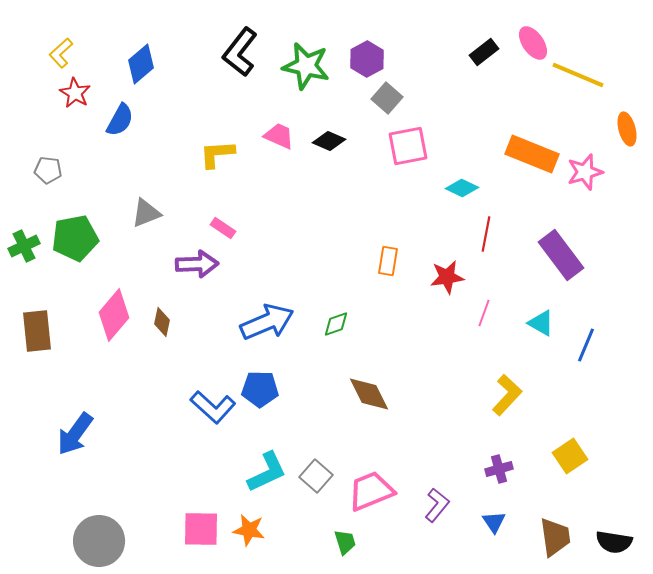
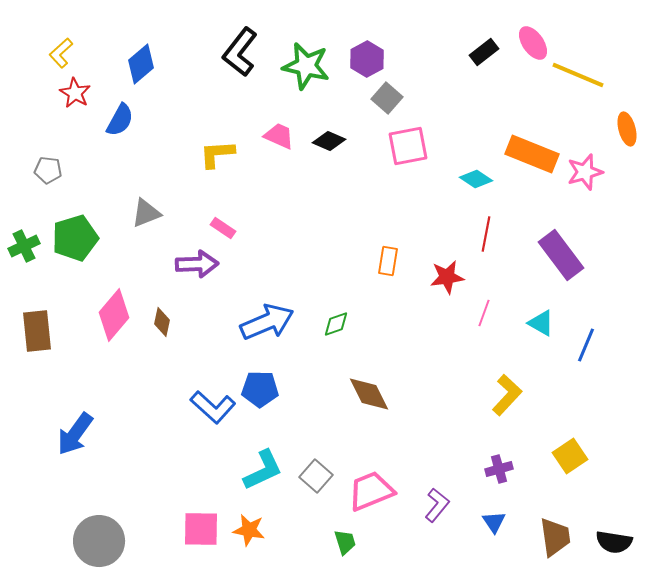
cyan diamond at (462, 188): moved 14 px right, 9 px up; rotated 8 degrees clockwise
green pentagon at (75, 238): rotated 6 degrees counterclockwise
cyan L-shape at (267, 472): moved 4 px left, 2 px up
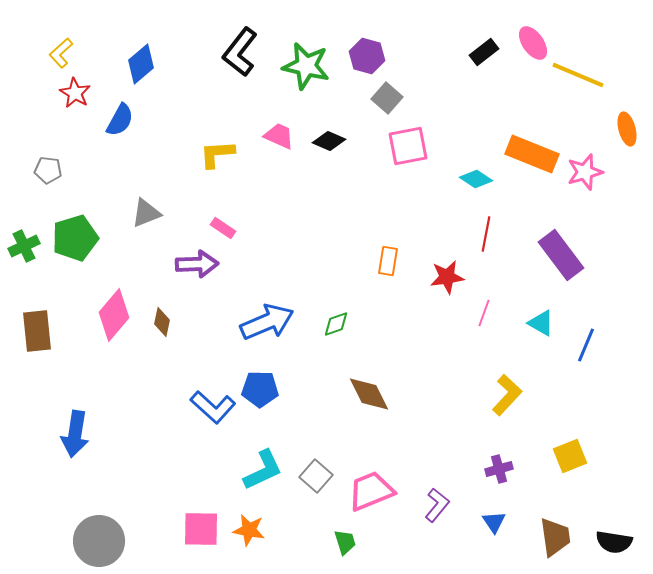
purple hexagon at (367, 59): moved 3 px up; rotated 16 degrees counterclockwise
blue arrow at (75, 434): rotated 27 degrees counterclockwise
yellow square at (570, 456): rotated 12 degrees clockwise
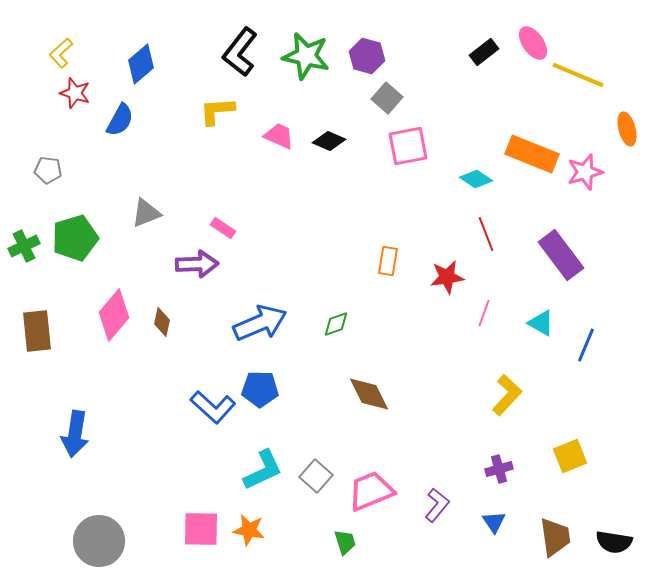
green star at (306, 66): moved 10 px up
red star at (75, 93): rotated 12 degrees counterclockwise
yellow L-shape at (217, 154): moved 43 px up
red line at (486, 234): rotated 32 degrees counterclockwise
blue arrow at (267, 322): moved 7 px left, 1 px down
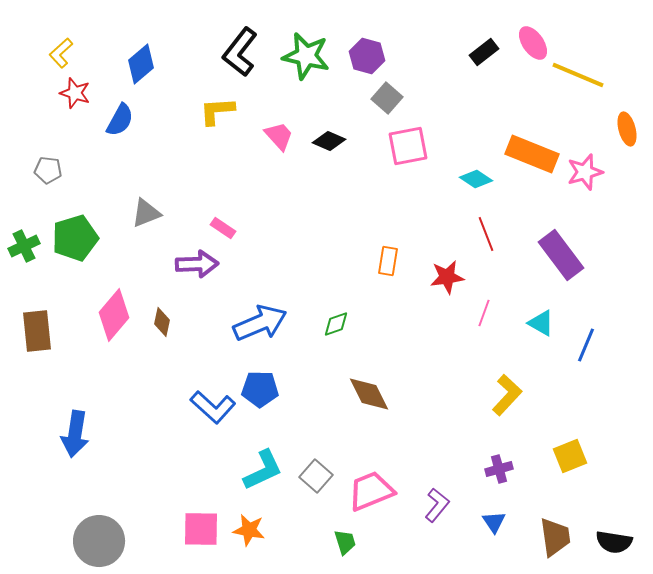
pink trapezoid at (279, 136): rotated 24 degrees clockwise
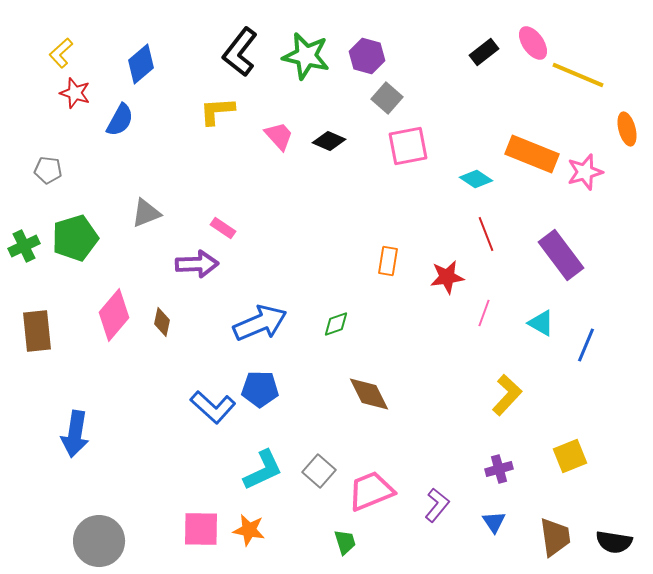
gray square at (316, 476): moved 3 px right, 5 px up
